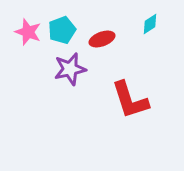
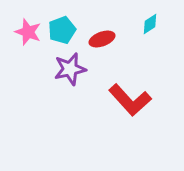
red L-shape: rotated 24 degrees counterclockwise
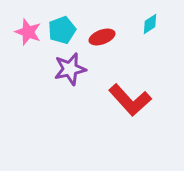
red ellipse: moved 2 px up
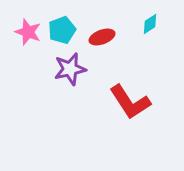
red L-shape: moved 2 px down; rotated 9 degrees clockwise
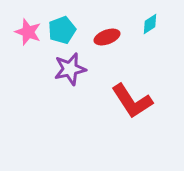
red ellipse: moved 5 px right
red L-shape: moved 2 px right, 1 px up
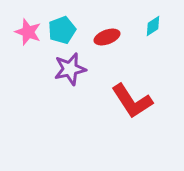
cyan diamond: moved 3 px right, 2 px down
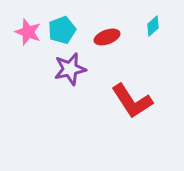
cyan diamond: rotated 10 degrees counterclockwise
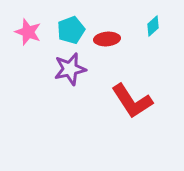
cyan pentagon: moved 9 px right
red ellipse: moved 2 px down; rotated 15 degrees clockwise
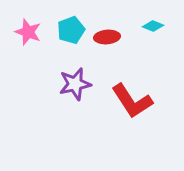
cyan diamond: rotated 65 degrees clockwise
red ellipse: moved 2 px up
purple star: moved 5 px right, 15 px down
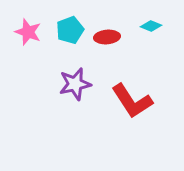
cyan diamond: moved 2 px left
cyan pentagon: moved 1 px left
